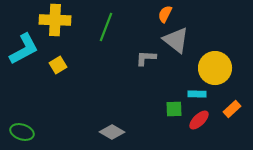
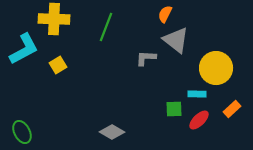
yellow cross: moved 1 px left, 1 px up
yellow circle: moved 1 px right
green ellipse: rotated 45 degrees clockwise
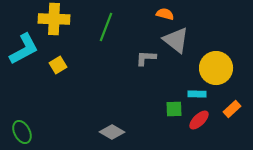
orange semicircle: rotated 78 degrees clockwise
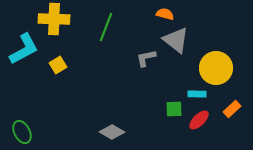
gray L-shape: rotated 15 degrees counterclockwise
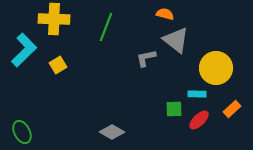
cyan L-shape: moved 1 px down; rotated 16 degrees counterclockwise
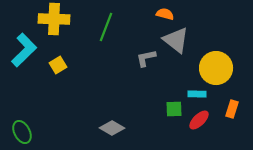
orange rectangle: rotated 30 degrees counterclockwise
gray diamond: moved 4 px up
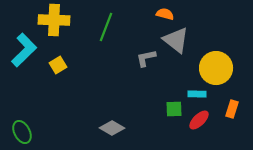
yellow cross: moved 1 px down
